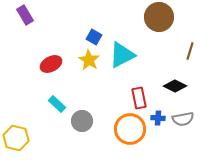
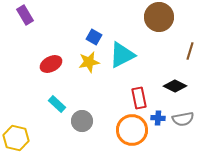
yellow star: moved 2 px down; rotated 30 degrees clockwise
orange circle: moved 2 px right, 1 px down
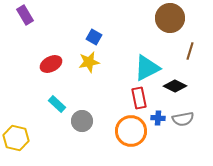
brown circle: moved 11 px right, 1 px down
cyan triangle: moved 25 px right, 13 px down
orange circle: moved 1 px left, 1 px down
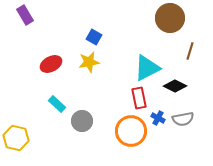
blue cross: rotated 24 degrees clockwise
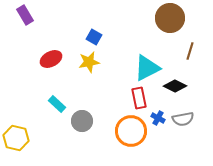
red ellipse: moved 5 px up
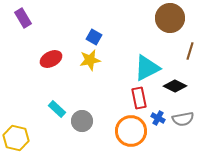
purple rectangle: moved 2 px left, 3 px down
yellow star: moved 1 px right, 2 px up
cyan rectangle: moved 5 px down
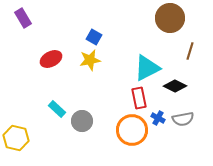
orange circle: moved 1 px right, 1 px up
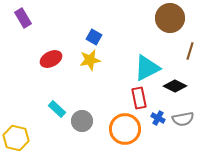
orange circle: moved 7 px left, 1 px up
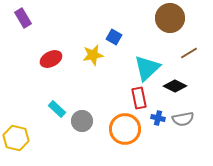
blue square: moved 20 px right
brown line: moved 1 px left, 2 px down; rotated 42 degrees clockwise
yellow star: moved 3 px right, 5 px up
cyan triangle: rotated 16 degrees counterclockwise
blue cross: rotated 16 degrees counterclockwise
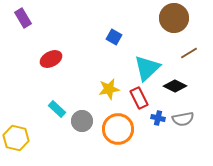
brown circle: moved 4 px right
yellow star: moved 16 px right, 34 px down
red rectangle: rotated 15 degrees counterclockwise
orange circle: moved 7 px left
